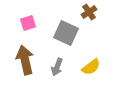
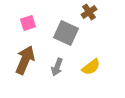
brown arrow: rotated 36 degrees clockwise
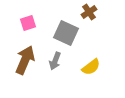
gray arrow: moved 2 px left, 6 px up
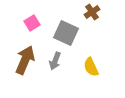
brown cross: moved 3 px right
pink square: moved 4 px right; rotated 14 degrees counterclockwise
yellow semicircle: rotated 102 degrees clockwise
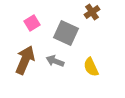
gray arrow: rotated 90 degrees clockwise
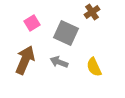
gray arrow: moved 4 px right, 1 px down
yellow semicircle: moved 3 px right
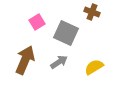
brown cross: rotated 35 degrees counterclockwise
pink square: moved 5 px right, 1 px up
gray arrow: rotated 126 degrees clockwise
yellow semicircle: rotated 84 degrees clockwise
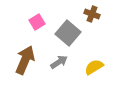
brown cross: moved 2 px down
gray square: moved 2 px right; rotated 15 degrees clockwise
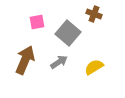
brown cross: moved 2 px right
pink square: rotated 21 degrees clockwise
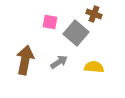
pink square: moved 13 px right; rotated 21 degrees clockwise
gray square: moved 8 px right
brown arrow: rotated 12 degrees counterclockwise
yellow semicircle: rotated 36 degrees clockwise
